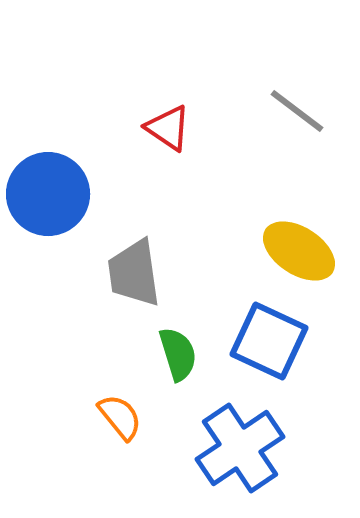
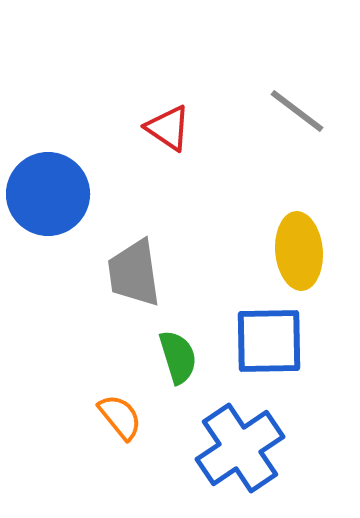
yellow ellipse: rotated 52 degrees clockwise
blue square: rotated 26 degrees counterclockwise
green semicircle: moved 3 px down
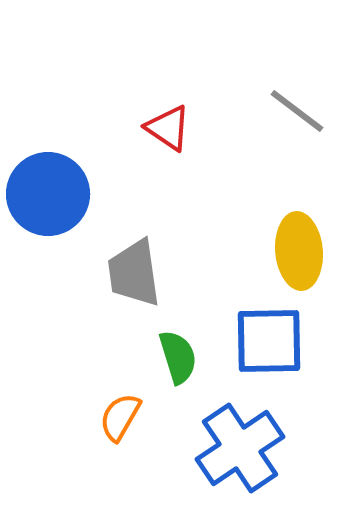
orange semicircle: rotated 111 degrees counterclockwise
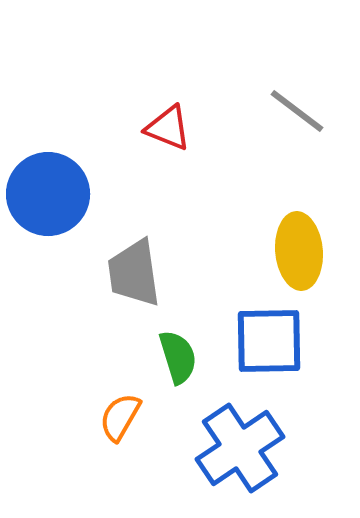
red triangle: rotated 12 degrees counterclockwise
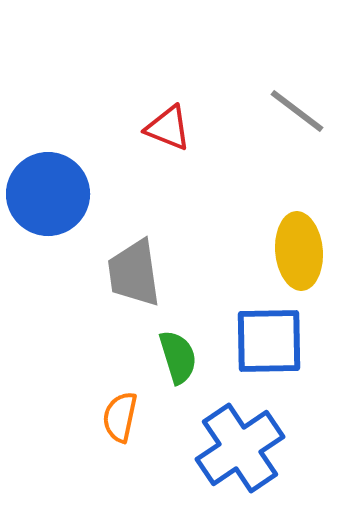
orange semicircle: rotated 18 degrees counterclockwise
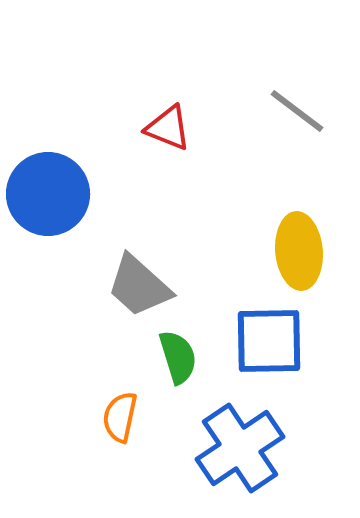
gray trapezoid: moved 5 px right, 13 px down; rotated 40 degrees counterclockwise
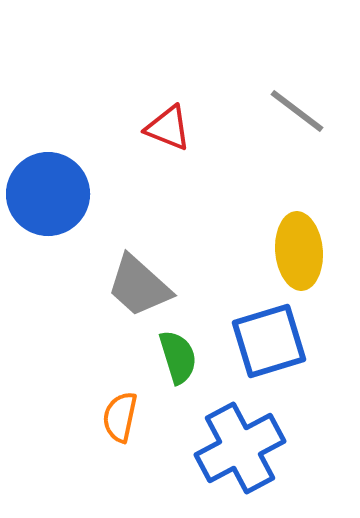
blue square: rotated 16 degrees counterclockwise
blue cross: rotated 6 degrees clockwise
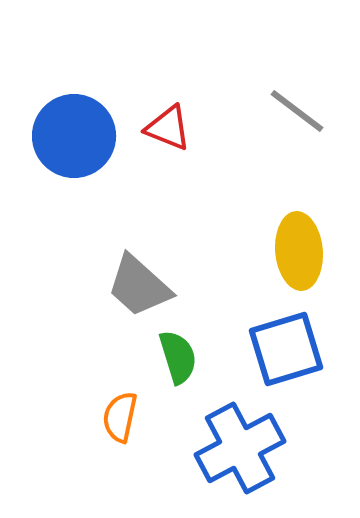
blue circle: moved 26 px right, 58 px up
blue square: moved 17 px right, 8 px down
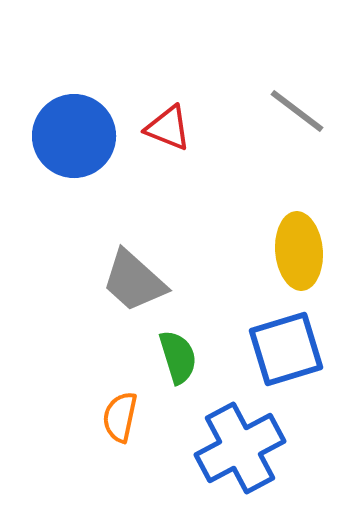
gray trapezoid: moved 5 px left, 5 px up
